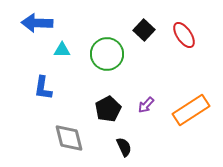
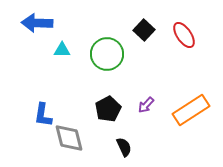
blue L-shape: moved 27 px down
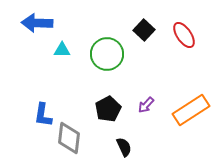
gray diamond: rotated 20 degrees clockwise
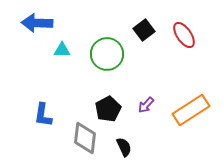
black square: rotated 10 degrees clockwise
gray diamond: moved 16 px right
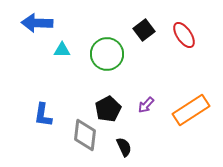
gray diamond: moved 3 px up
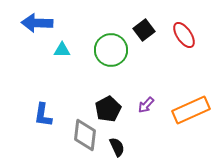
green circle: moved 4 px right, 4 px up
orange rectangle: rotated 9 degrees clockwise
black semicircle: moved 7 px left
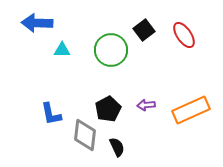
purple arrow: rotated 42 degrees clockwise
blue L-shape: moved 8 px right, 1 px up; rotated 20 degrees counterclockwise
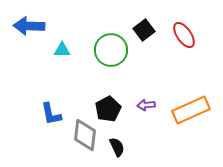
blue arrow: moved 8 px left, 3 px down
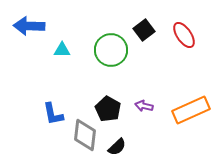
purple arrow: moved 2 px left, 1 px down; rotated 18 degrees clockwise
black pentagon: rotated 15 degrees counterclockwise
blue L-shape: moved 2 px right
black semicircle: rotated 72 degrees clockwise
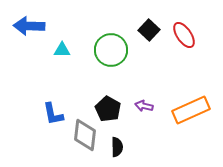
black square: moved 5 px right; rotated 10 degrees counterclockwise
black semicircle: rotated 48 degrees counterclockwise
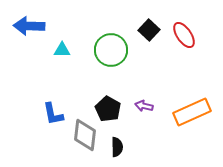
orange rectangle: moved 1 px right, 2 px down
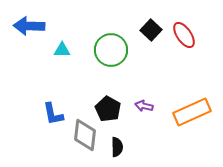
black square: moved 2 px right
